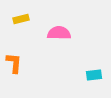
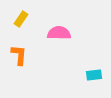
yellow rectangle: rotated 42 degrees counterclockwise
orange L-shape: moved 5 px right, 8 px up
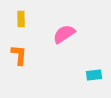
yellow rectangle: rotated 35 degrees counterclockwise
pink semicircle: moved 5 px right, 1 px down; rotated 35 degrees counterclockwise
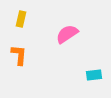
yellow rectangle: rotated 14 degrees clockwise
pink semicircle: moved 3 px right
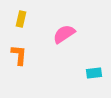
pink semicircle: moved 3 px left
cyan rectangle: moved 2 px up
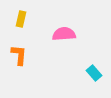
pink semicircle: rotated 30 degrees clockwise
cyan rectangle: rotated 56 degrees clockwise
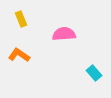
yellow rectangle: rotated 35 degrees counterclockwise
orange L-shape: rotated 60 degrees counterclockwise
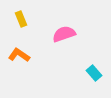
pink semicircle: rotated 15 degrees counterclockwise
